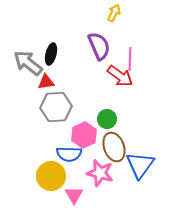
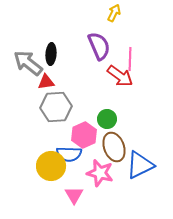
black ellipse: rotated 10 degrees counterclockwise
blue triangle: rotated 28 degrees clockwise
yellow circle: moved 10 px up
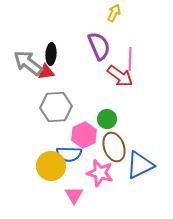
red triangle: moved 10 px up
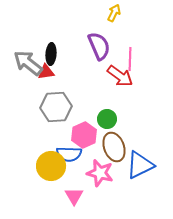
pink triangle: moved 1 px down
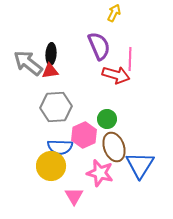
red triangle: moved 4 px right, 1 px up
red arrow: moved 4 px left, 1 px up; rotated 20 degrees counterclockwise
blue semicircle: moved 9 px left, 7 px up
blue triangle: rotated 32 degrees counterclockwise
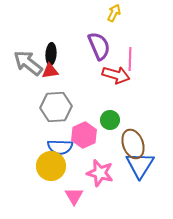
green circle: moved 3 px right, 1 px down
brown ellipse: moved 19 px right, 3 px up
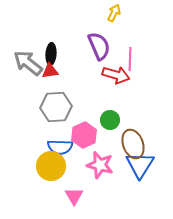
pink star: moved 8 px up
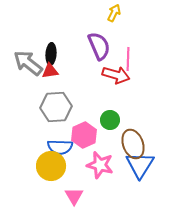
pink line: moved 2 px left
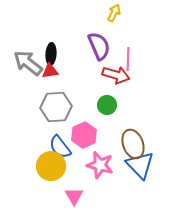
green circle: moved 3 px left, 15 px up
blue semicircle: rotated 50 degrees clockwise
blue triangle: rotated 16 degrees counterclockwise
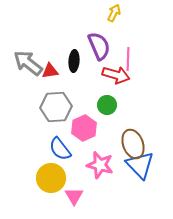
black ellipse: moved 23 px right, 7 px down
pink hexagon: moved 7 px up
blue semicircle: moved 2 px down
yellow circle: moved 12 px down
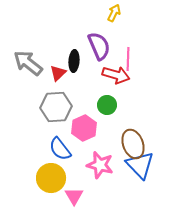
red triangle: moved 8 px right, 2 px down; rotated 36 degrees counterclockwise
